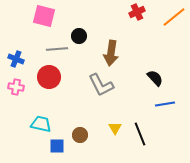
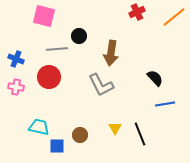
cyan trapezoid: moved 2 px left, 3 px down
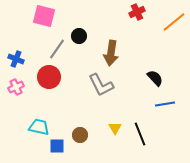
orange line: moved 5 px down
gray line: rotated 50 degrees counterclockwise
pink cross: rotated 35 degrees counterclockwise
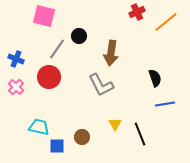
orange line: moved 8 px left
black semicircle: rotated 24 degrees clockwise
pink cross: rotated 21 degrees counterclockwise
yellow triangle: moved 4 px up
brown circle: moved 2 px right, 2 px down
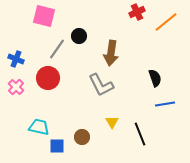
red circle: moved 1 px left, 1 px down
yellow triangle: moved 3 px left, 2 px up
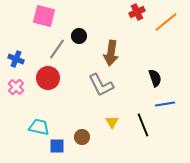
black line: moved 3 px right, 9 px up
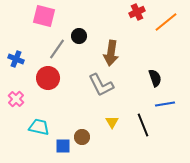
pink cross: moved 12 px down
blue square: moved 6 px right
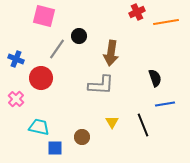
orange line: rotated 30 degrees clockwise
red circle: moved 7 px left
gray L-shape: rotated 60 degrees counterclockwise
blue square: moved 8 px left, 2 px down
